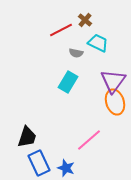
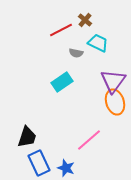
cyan rectangle: moved 6 px left; rotated 25 degrees clockwise
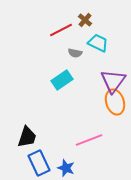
gray semicircle: moved 1 px left
cyan rectangle: moved 2 px up
pink line: rotated 20 degrees clockwise
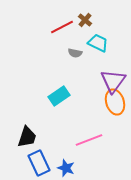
red line: moved 1 px right, 3 px up
cyan rectangle: moved 3 px left, 16 px down
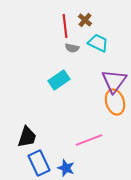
red line: moved 3 px right, 1 px up; rotated 70 degrees counterclockwise
gray semicircle: moved 3 px left, 5 px up
purple triangle: moved 1 px right
cyan rectangle: moved 16 px up
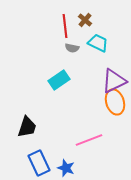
purple triangle: rotated 28 degrees clockwise
black trapezoid: moved 10 px up
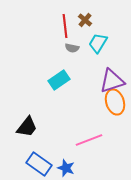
cyan trapezoid: rotated 85 degrees counterclockwise
purple triangle: moved 2 px left; rotated 8 degrees clockwise
black trapezoid: rotated 20 degrees clockwise
blue rectangle: moved 1 px down; rotated 30 degrees counterclockwise
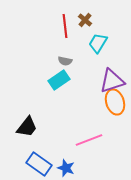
gray semicircle: moved 7 px left, 13 px down
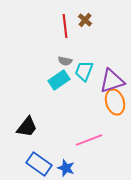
cyan trapezoid: moved 14 px left, 28 px down; rotated 10 degrees counterclockwise
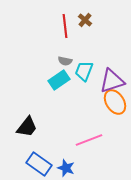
orange ellipse: rotated 15 degrees counterclockwise
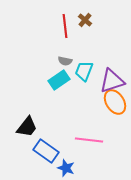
pink line: rotated 28 degrees clockwise
blue rectangle: moved 7 px right, 13 px up
